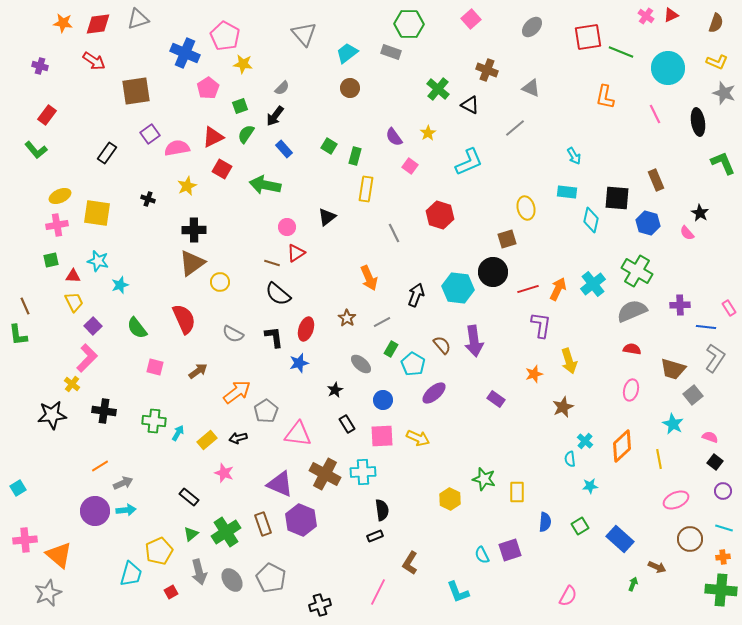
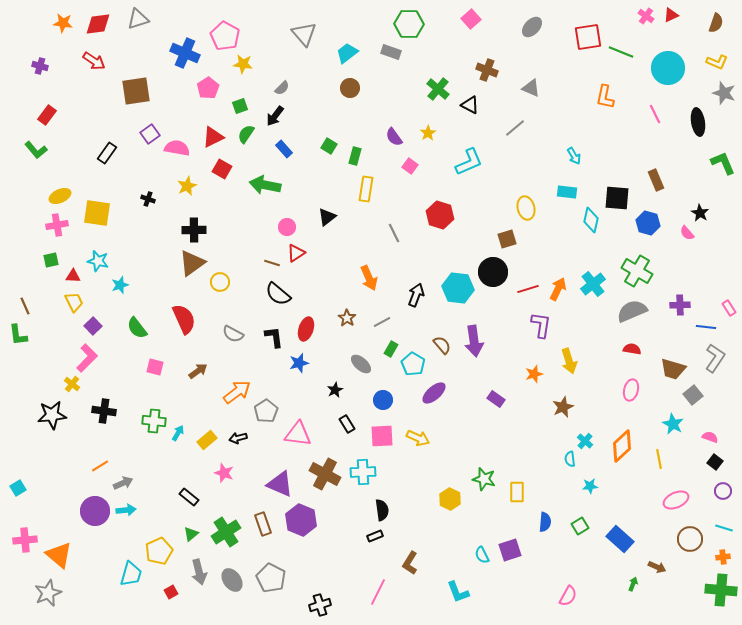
pink semicircle at (177, 148): rotated 20 degrees clockwise
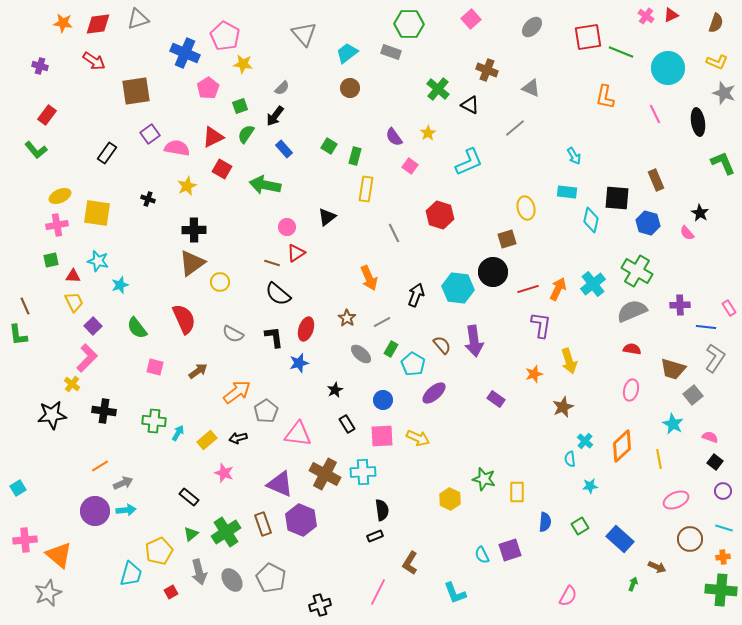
gray ellipse at (361, 364): moved 10 px up
cyan L-shape at (458, 592): moved 3 px left, 1 px down
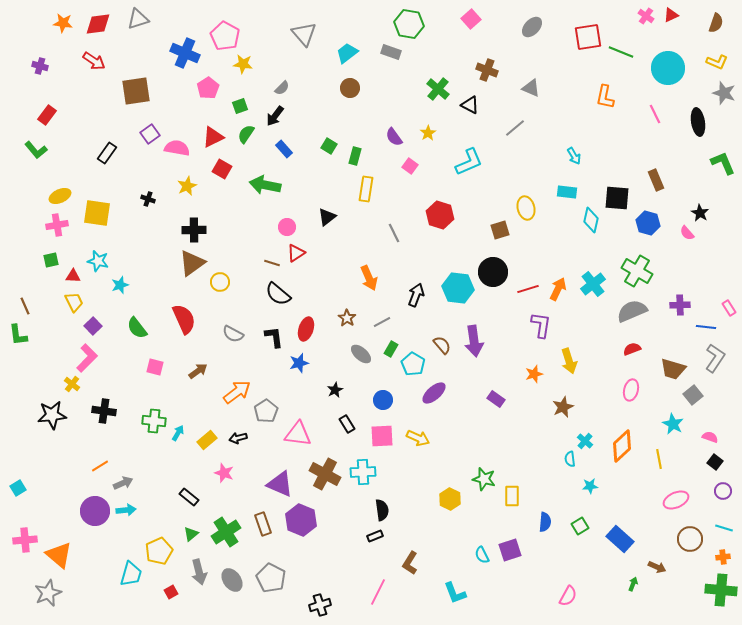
green hexagon at (409, 24): rotated 8 degrees clockwise
brown square at (507, 239): moved 7 px left, 9 px up
red semicircle at (632, 349): rotated 30 degrees counterclockwise
yellow rectangle at (517, 492): moved 5 px left, 4 px down
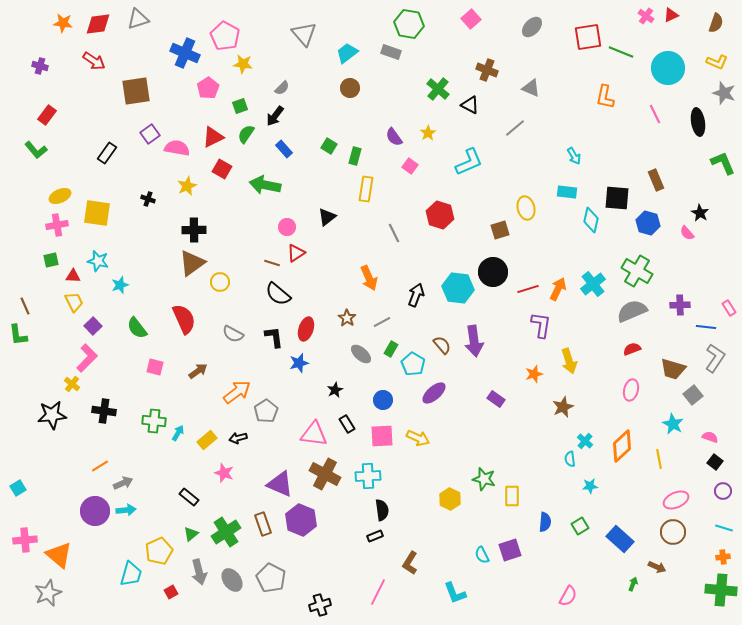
pink triangle at (298, 434): moved 16 px right
cyan cross at (363, 472): moved 5 px right, 4 px down
brown circle at (690, 539): moved 17 px left, 7 px up
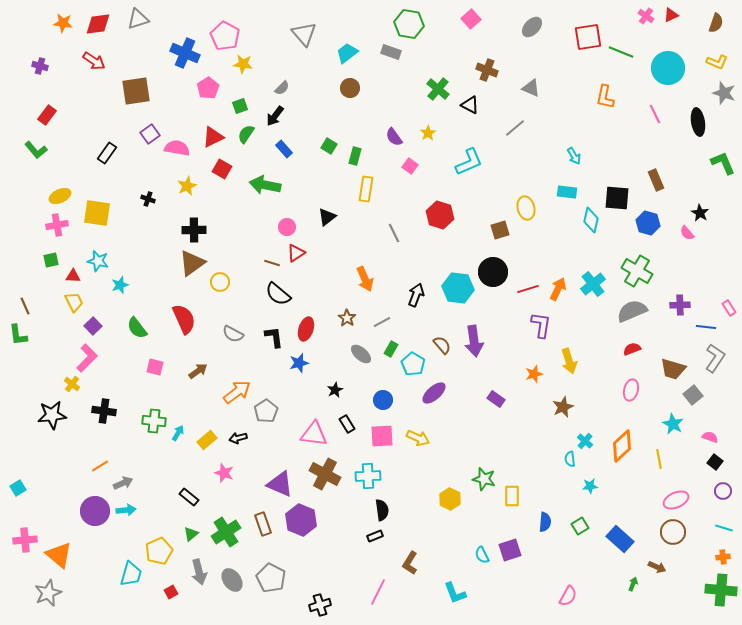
orange arrow at (369, 278): moved 4 px left, 1 px down
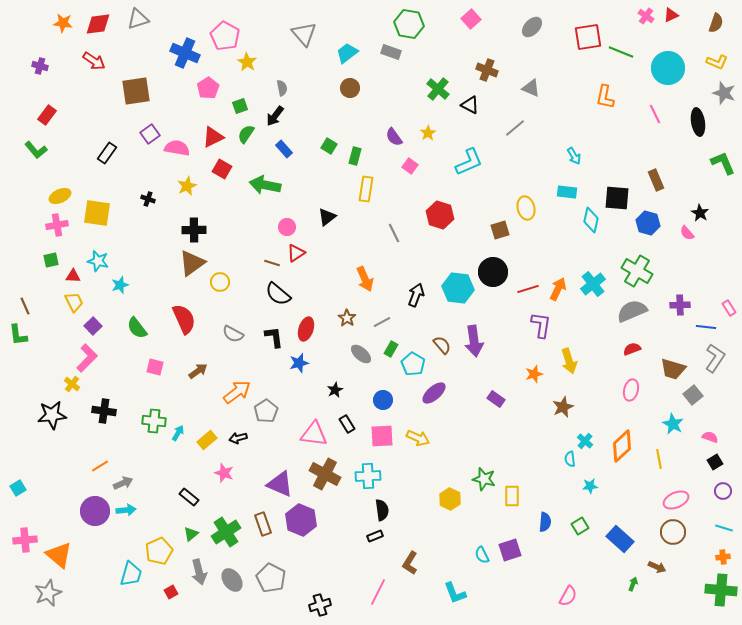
yellow star at (243, 64): moved 4 px right, 2 px up; rotated 24 degrees clockwise
gray semicircle at (282, 88): rotated 56 degrees counterclockwise
black square at (715, 462): rotated 21 degrees clockwise
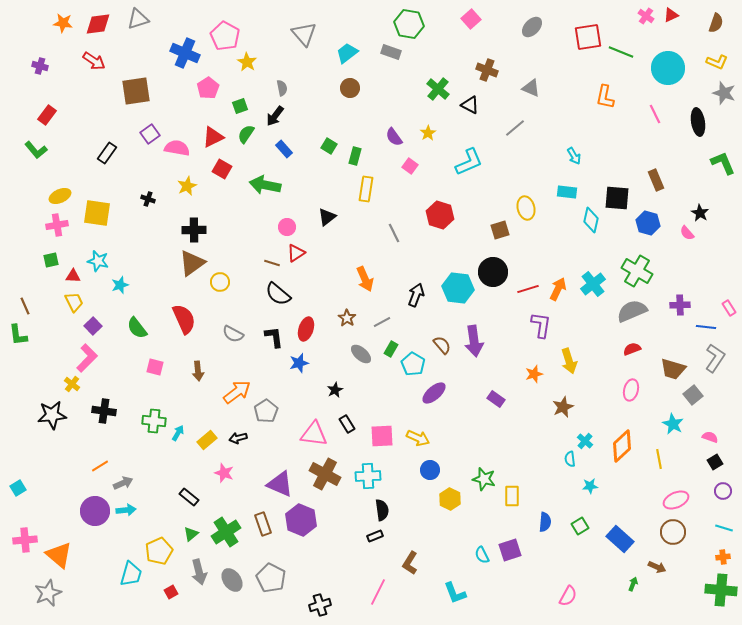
brown arrow at (198, 371): rotated 120 degrees clockwise
blue circle at (383, 400): moved 47 px right, 70 px down
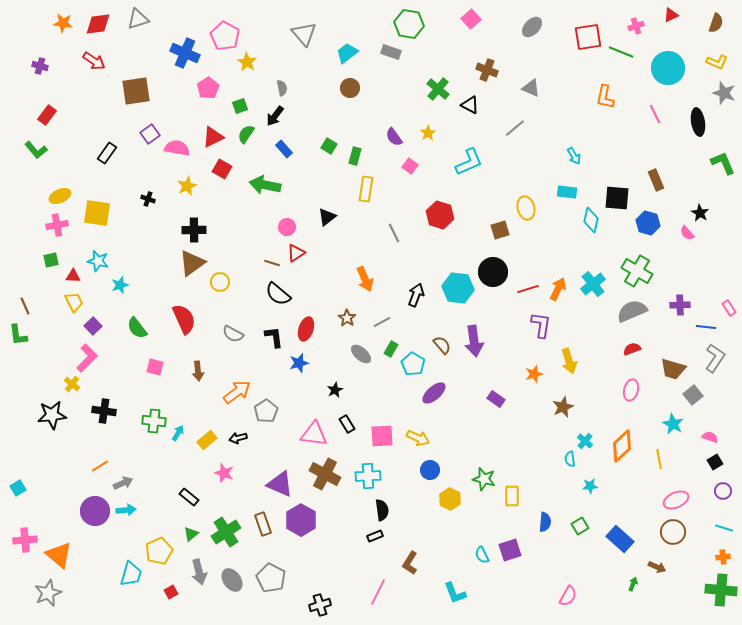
pink cross at (646, 16): moved 10 px left, 10 px down; rotated 35 degrees clockwise
purple hexagon at (301, 520): rotated 8 degrees clockwise
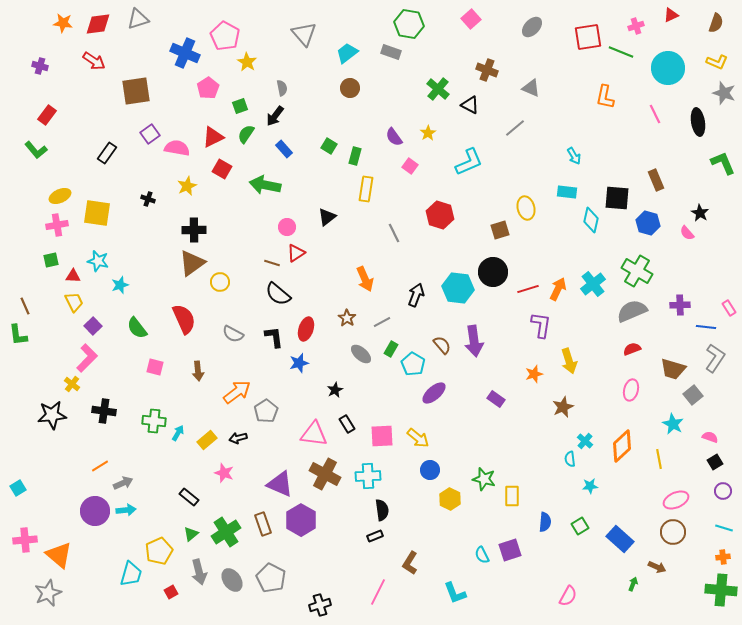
yellow arrow at (418, 438): rotated 15 degrees clockwise
